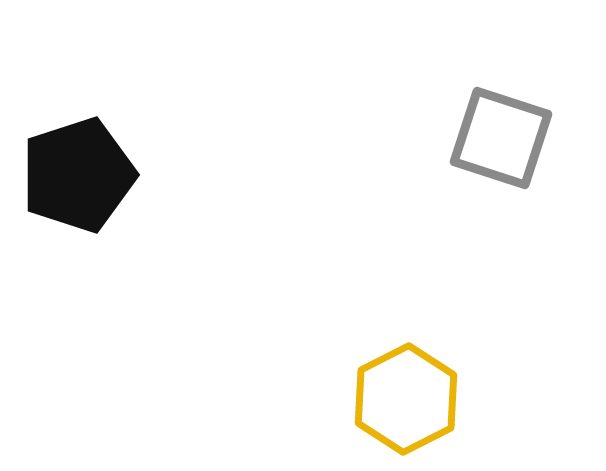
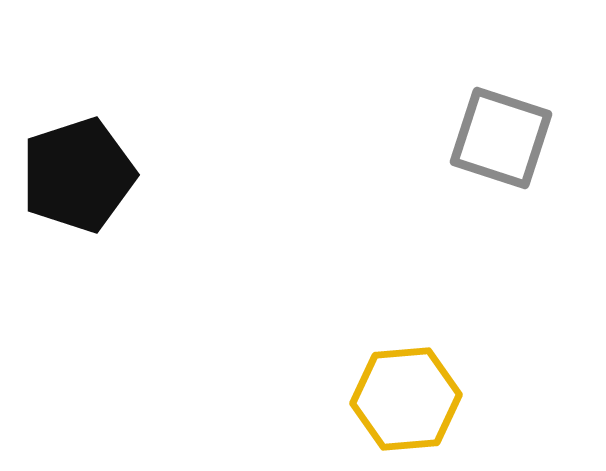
yellow hexagon: rotated 22 degrees clockwise
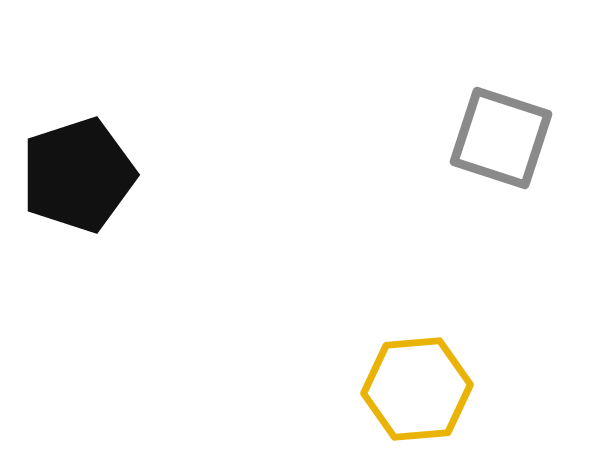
yellow hexagon: moved 11 px right, 10 px up
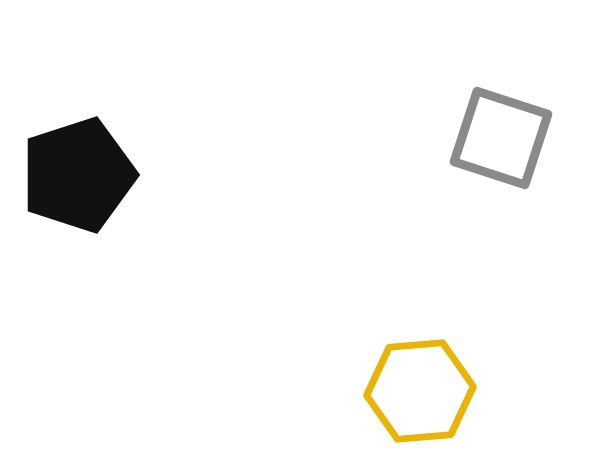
yellow hexagon: moved 3 px right, 2 px down
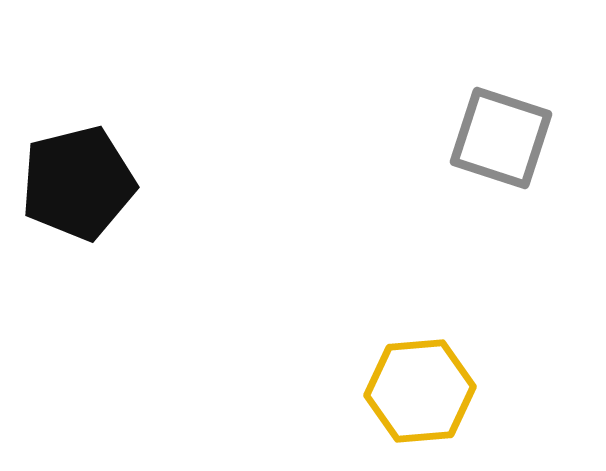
black pentagon: moved 8 px down; rotated 4 degrees clockwise
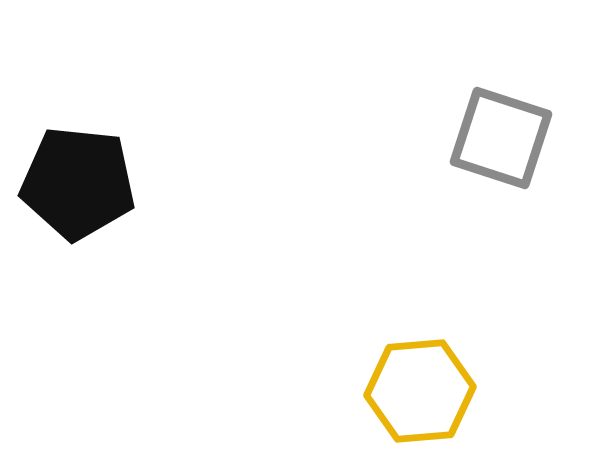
black pentagon: rotated 20 degrees clockwise
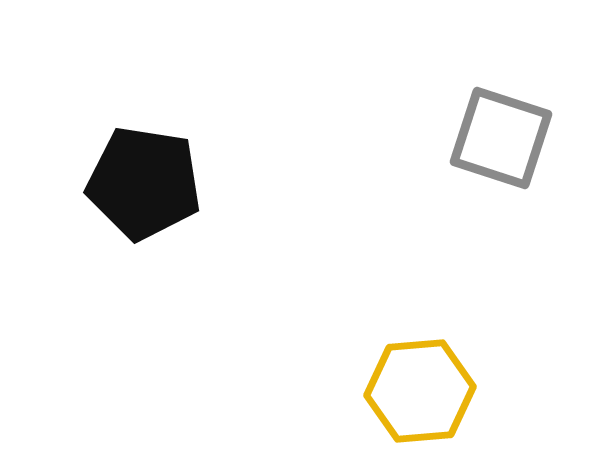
black pentagon: moved 66 px right; rotated 3 degrees clockwise
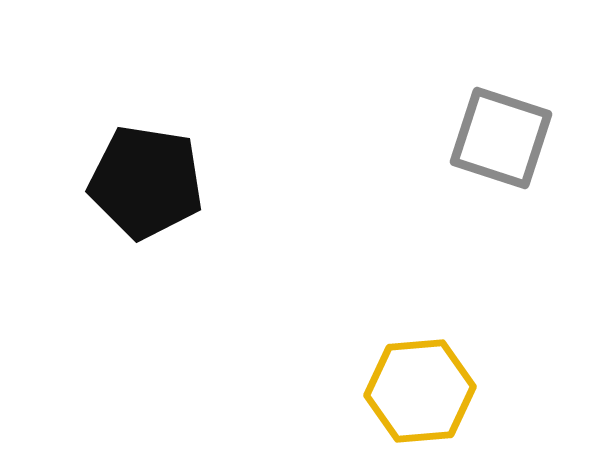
black pentagon: moved 2 px right, 1 px up
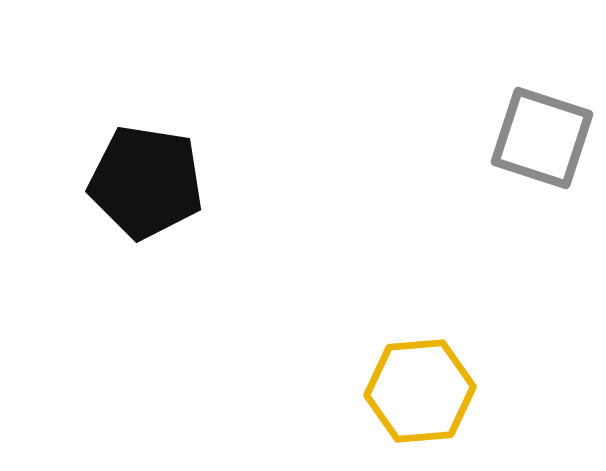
gray square: moved 41 px right
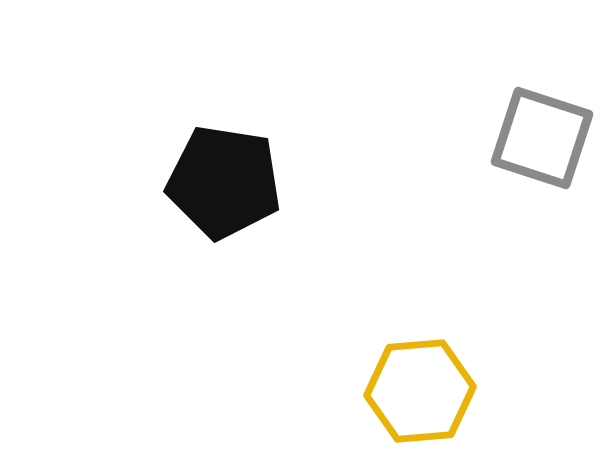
black pentagon: moved 78 px right
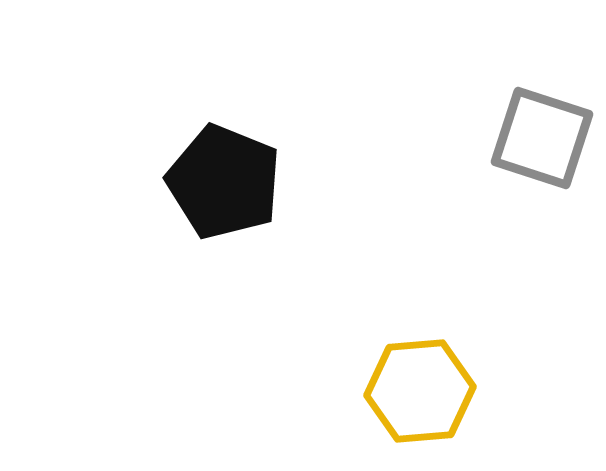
black pentagon: rotated 13 degrees clockwise
